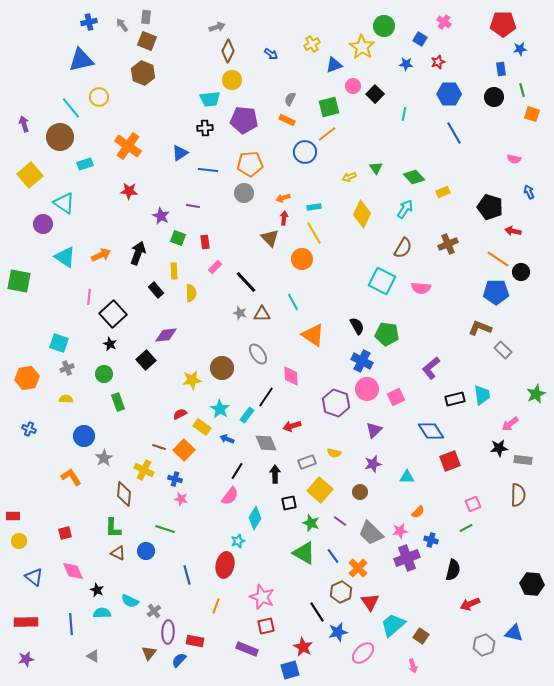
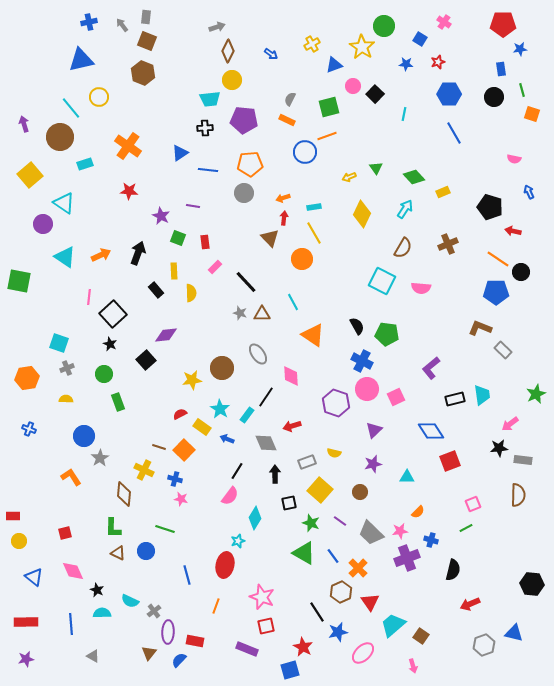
orange line at (327, 134): moved 2 px down; rotated 18 degrees clockwise
gray star at (104, 458): moved 4 px left
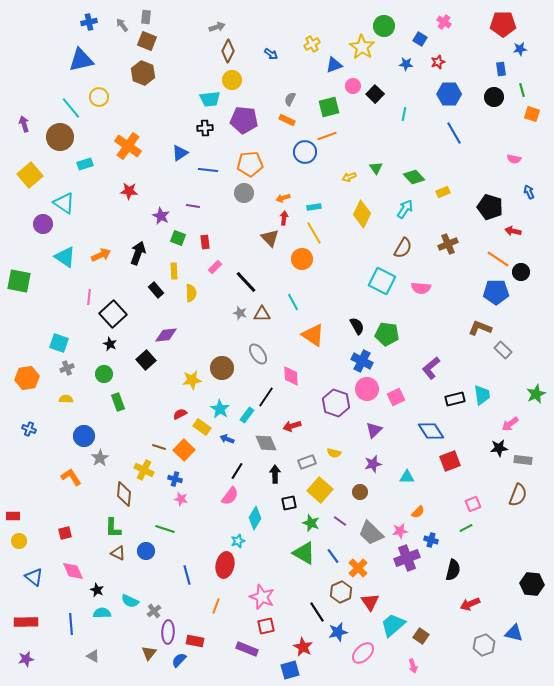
brown semicircle at (518, 495): rotated 20 degrees clockwise
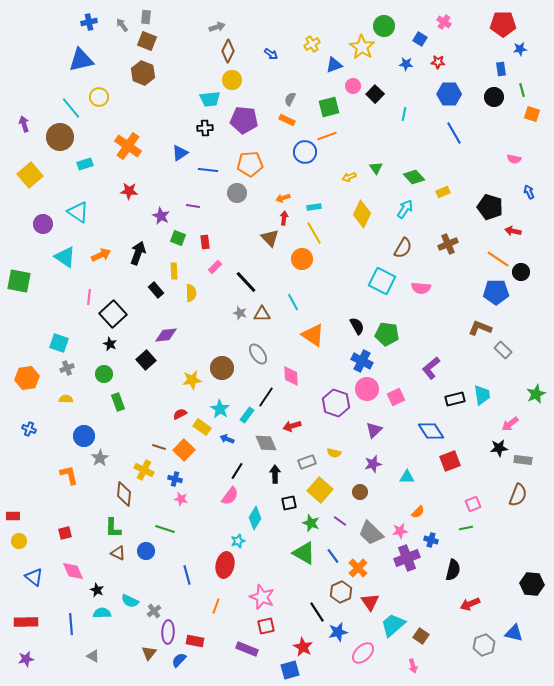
red star at (438, 62): rotated 24 degrees clockwise
gray circle at (244, 193): moved 7 px left
cyan triangle at (64, 203): moved 14 px right, 9 px down
orange L-shape at (71, 477): moved 2 px left, 2 px up; rotated 20 degrees clockwise
green line at (466, 528): rotated 16 degrees clockwise
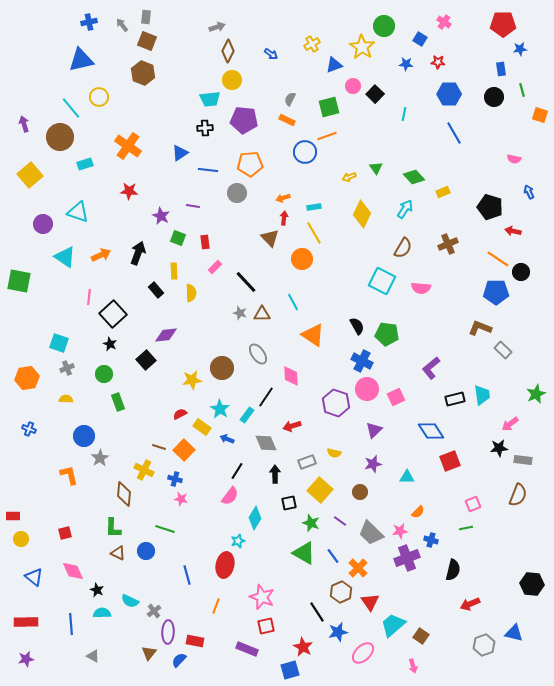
orange square at (532, 114): moved 8 px right, 1 px down
cyan triangle at (78, 212): rotated 15 degrees counterclockwise
yellow circle at (19, 541): moved 2 px right, 2 px up
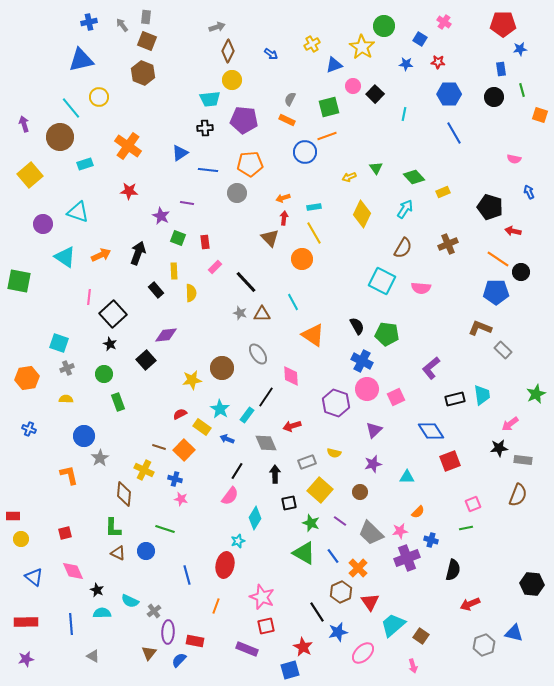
purple line at (193, 206): moved 6 px left, 3 px up
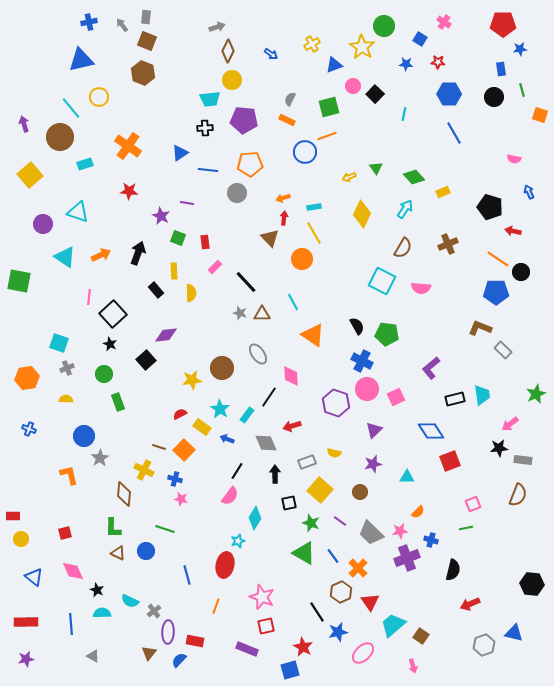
black line at (266, 397): moved 3 px right
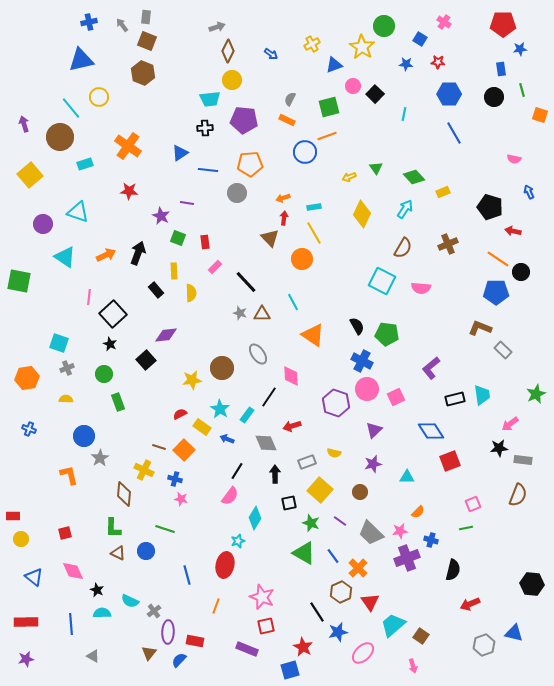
orange arrow at (101, 255): moved 5 px right
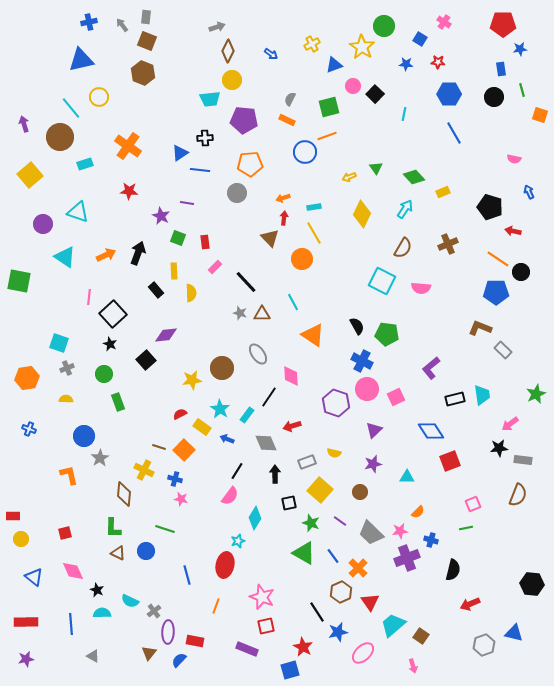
black cross at (205, 128): moved 10 px down
blue line at (208, 170): moved 8 px left
